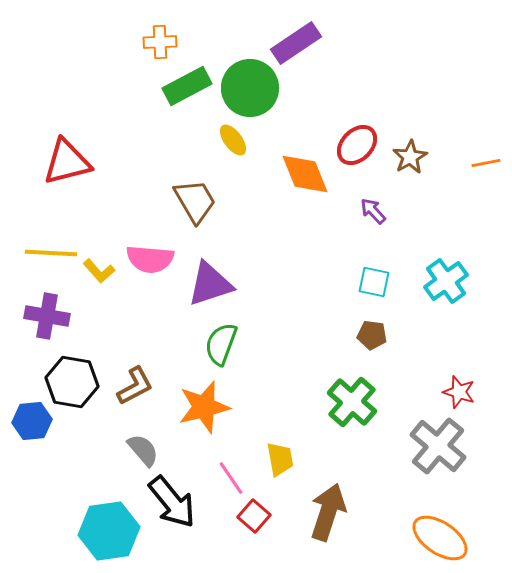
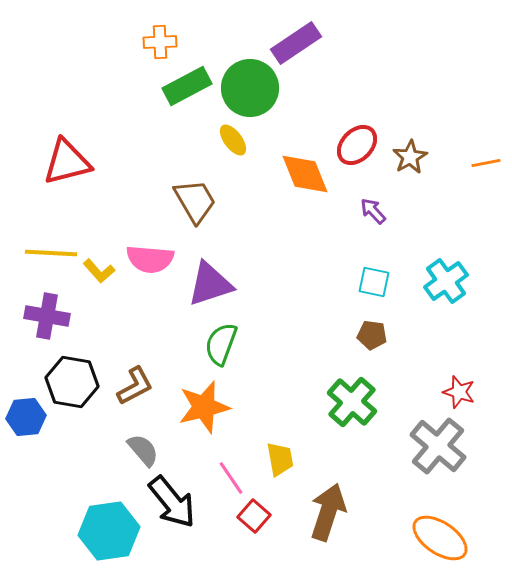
blue hexagon: moved 6 px left, 4 px up
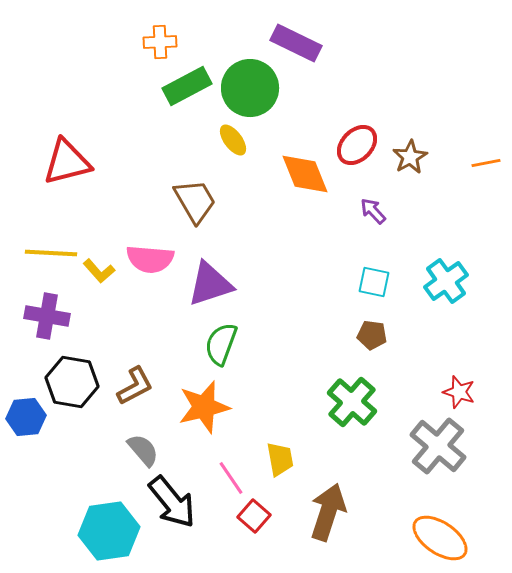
purple rectangle: rotated 60 degrees clockwise
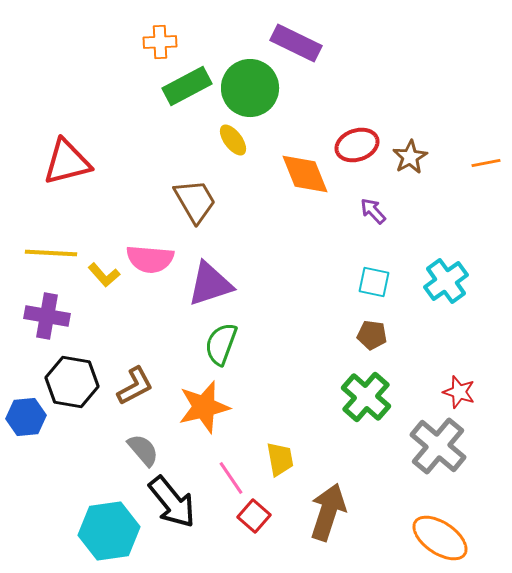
red ellipse: rotated 27 degrees clockwise
yellow L-shape: moved 5 px right, 4 px down
green cross: moved 14 px right, 5 px up
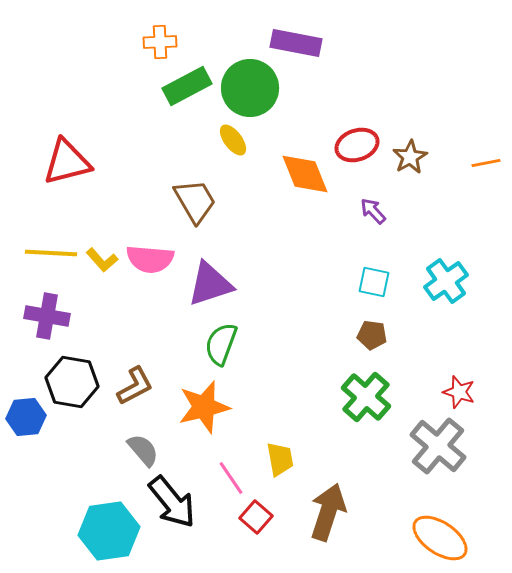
purple rectangle: rotated 15 degrees counterclockwise
yellow L-shape: moved 2 px left, 15 px up
red square: moved 2 px right, 1 px down
